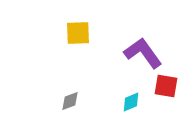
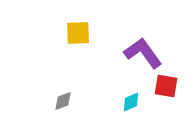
gray diamond: moved 7 px left
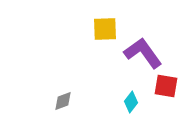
yellow square: moved 27 px right, 4 px up
cyan diamond: rotated 30 degrees counterclockwise
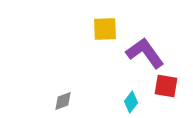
purple L-shape: moved 2 px right
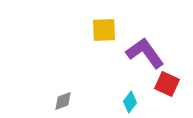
yellow square: moved 1 px left, 1 px down
red square: moved 1 px right, 2 px up; rotated 15 degrees clockwise
cyan diamond: moved 1 px left
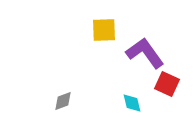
cyan diamond: moved 2 px right, 1 px down; rotated 50 degrees counterclockwise
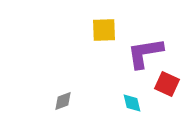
purple L-shape: rotated 63 degrees counterclockwise
